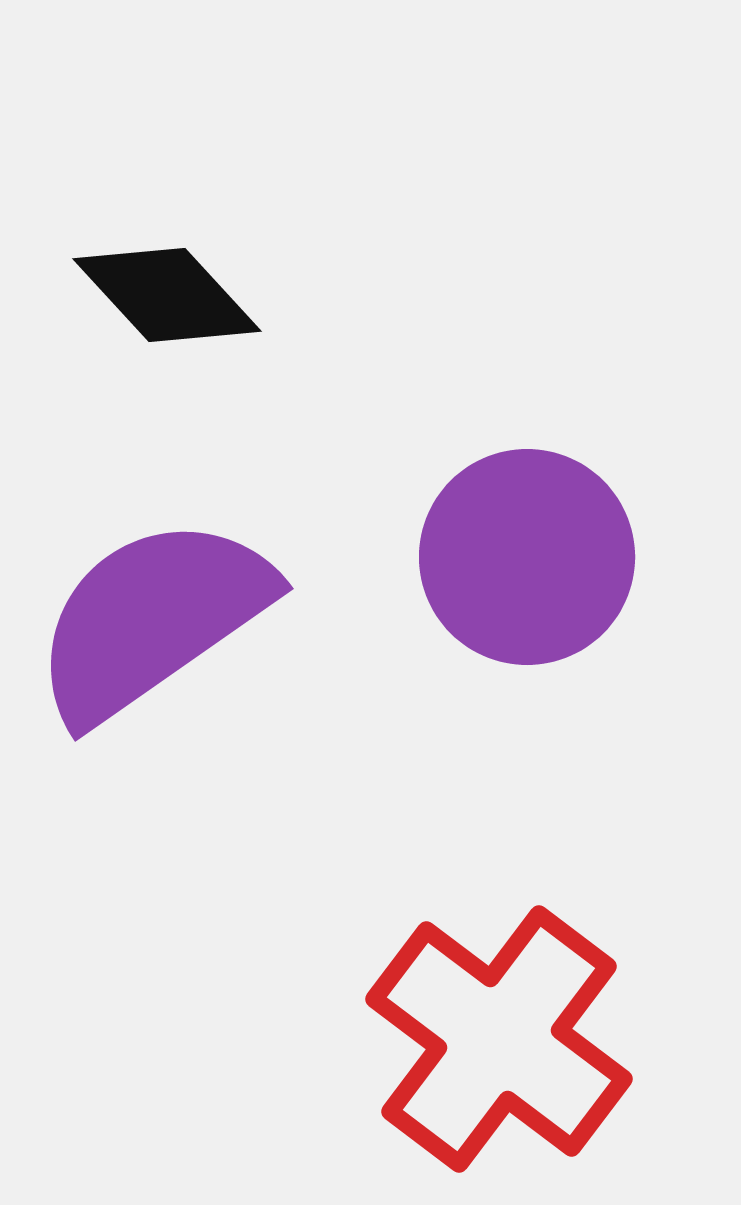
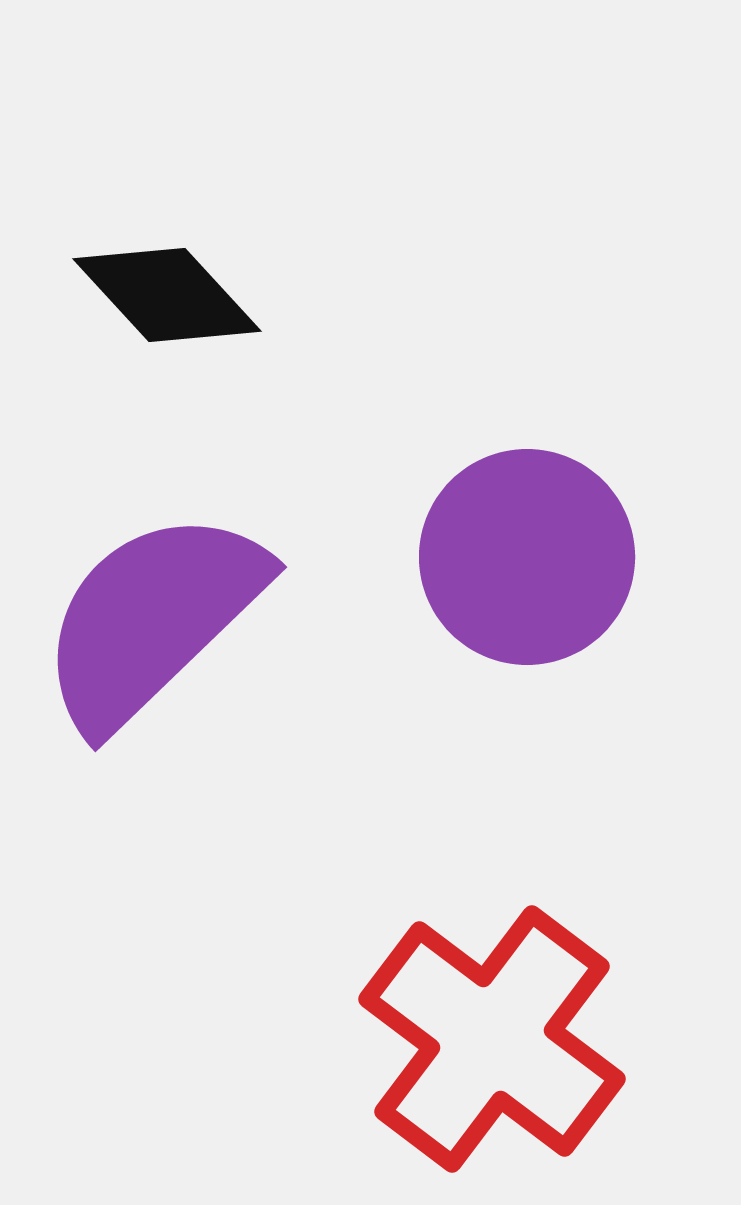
purple semicircle: rotated 9 degrees counterclockwise
red cross: moved 7 px left
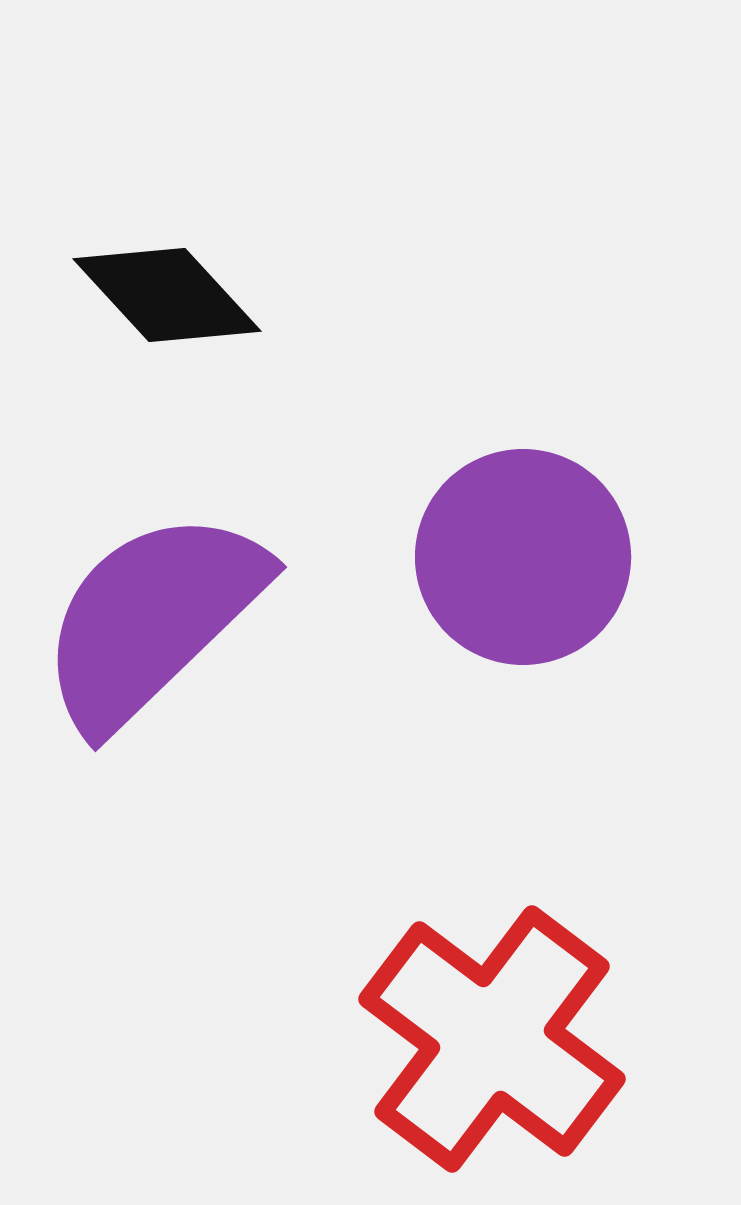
purple circle: moved 4 px left
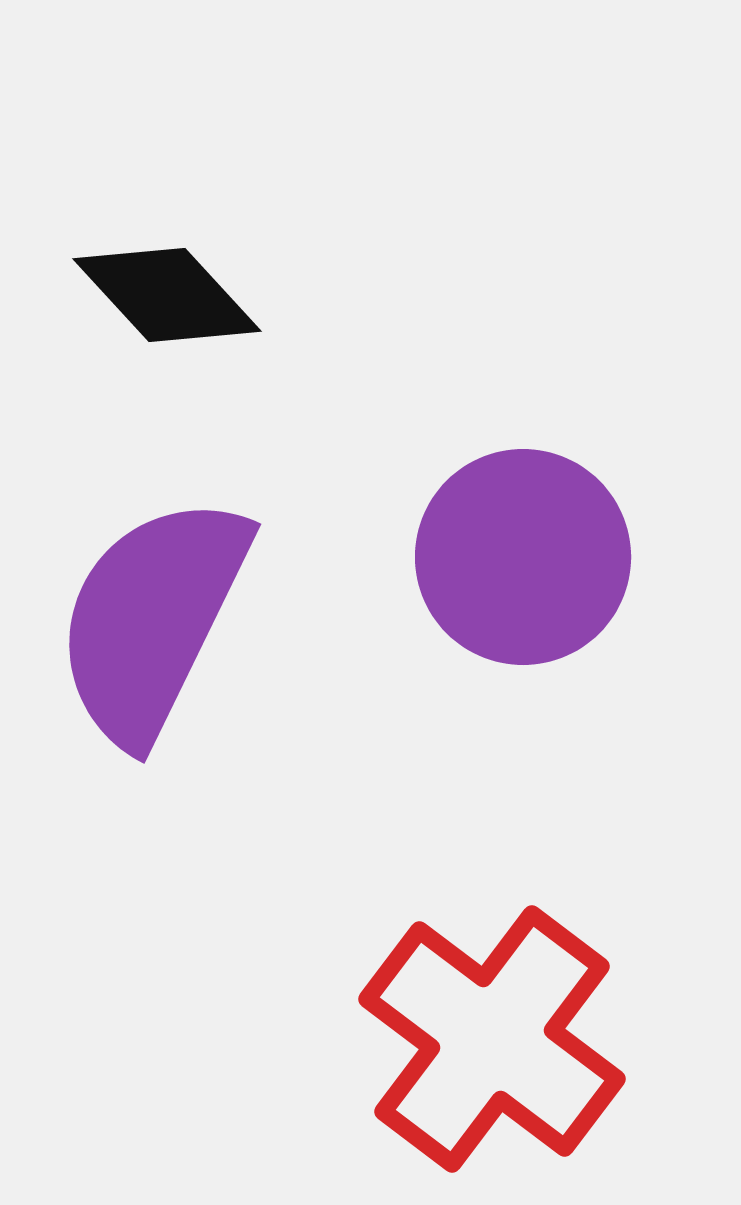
purple semicircle: rotated 20 degrees counterclockwise
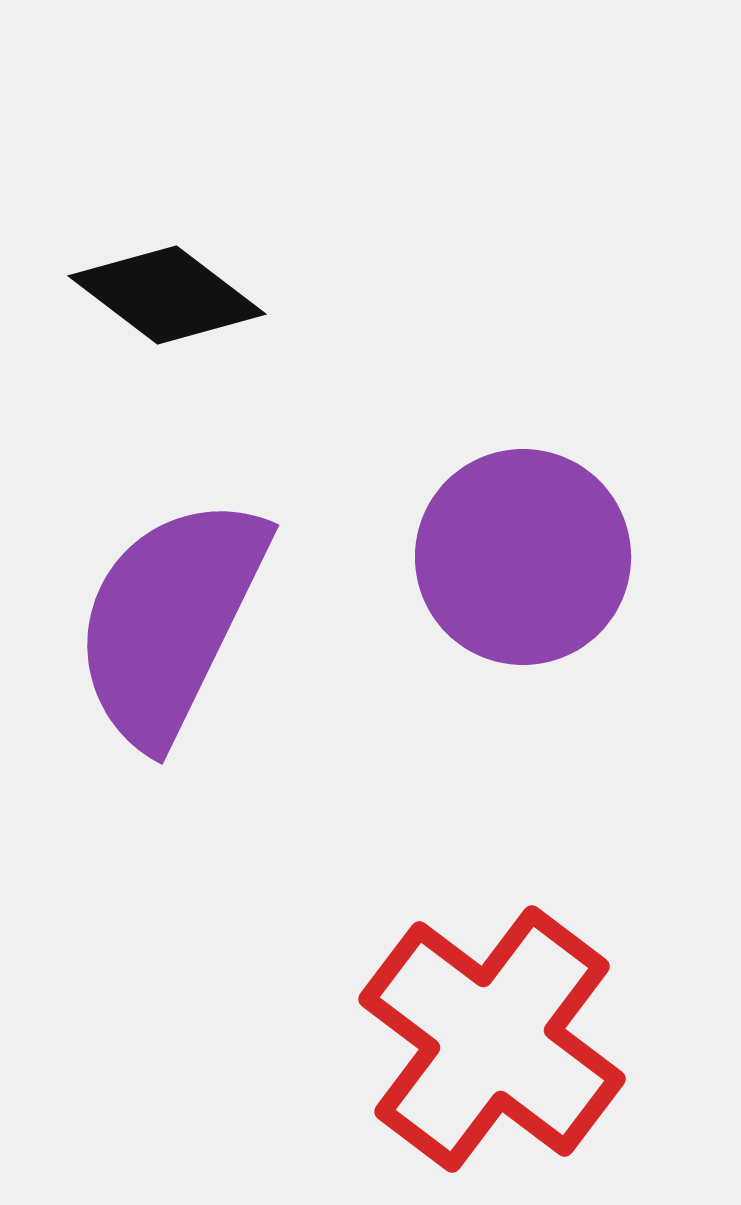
black diamond: rotated 10 degrees counterclockwise
purple semicircle: moved 18 px right, 1 px down
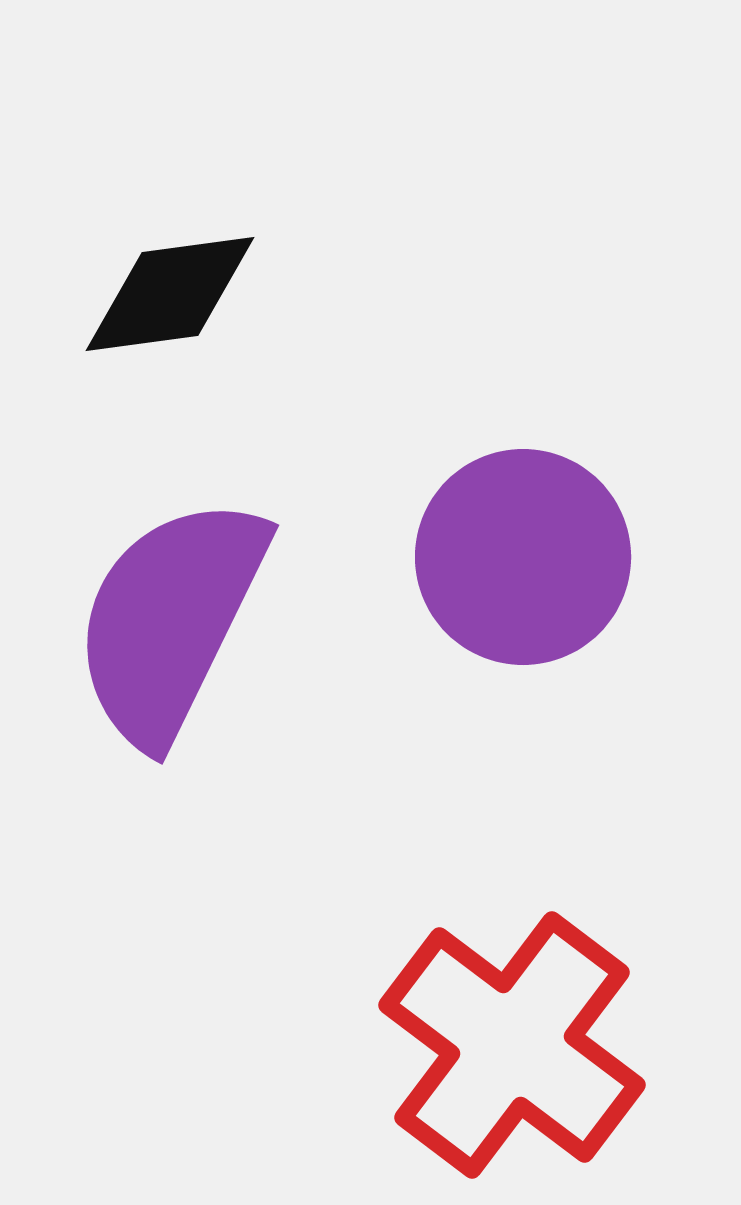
black diamond: moved 3 px right, 1 px up; rotated 45 degrees counterclockwise
red cross: moved 20 px right, 6 px down
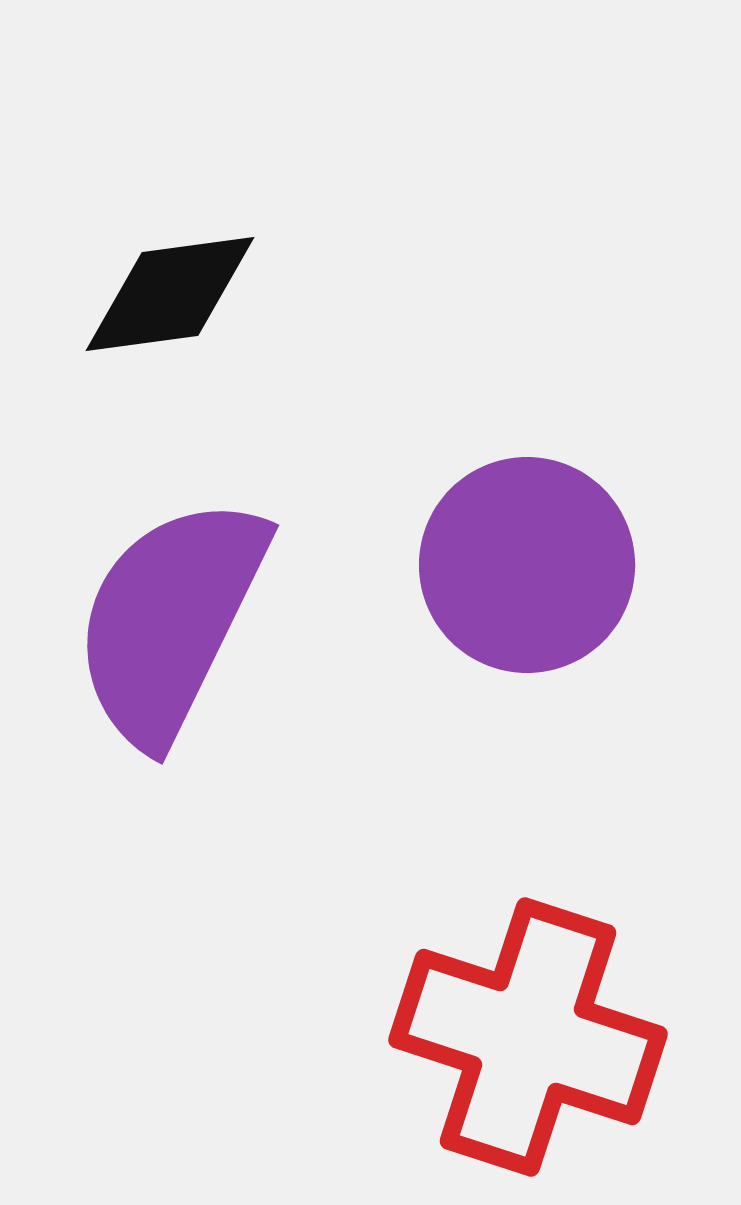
purple circle: moved 4 px right, 8 px down
red cross: moved 16 px right, 8 px up; rotated 19 degrees counterclockwise
